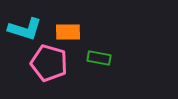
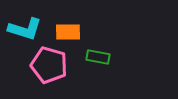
green rectangle: moved 1 px left, 1 px up
pink pentagon: moved 2 px down
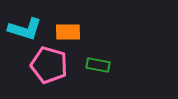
green rectangle: moved 8 px down
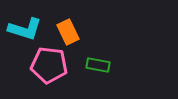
orange rectangle: rotated 65 degrees clockwise
pink pentagon: rotated 9 degrees counterclockwise
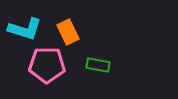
pink pentagon: moved 2 px left; rotated 6 degrees counterclockwise
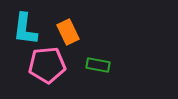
cyan L-shape: rotated 80 degrees clockwise
pink pentagon: rotated 6 degrees counterclockwise
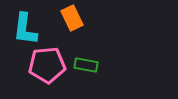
orange rectangle: moved 4 px right, 14 px up
green rectangle: moved 12 px left
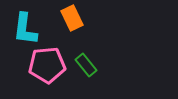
green rectangle: rotated 40 degrees clockwise
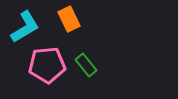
orange rectangle: moved 3 px left, 1 px down
cyan L-shape: moved 2 px up; rotated 128 degrees counterclockwise
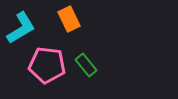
cyan L-shape: moved 4 px left, 1 px down
pink pentagon: rotated 12 degrees clockwise
